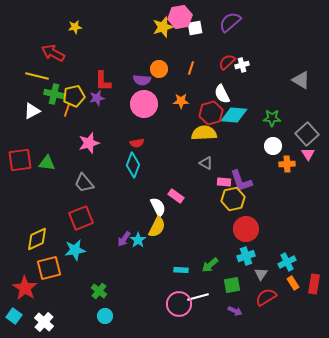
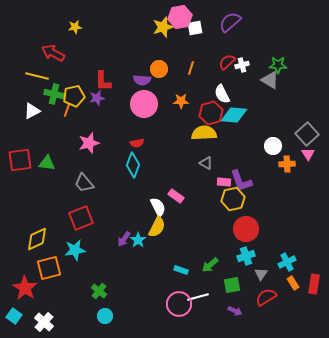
gray triangle at (301, 80): moved 31 px left
green star at (272, 118): moved 6 px right, 53 px up
cyan rectangle at (181, 270): rotated 16 degrees clockwise
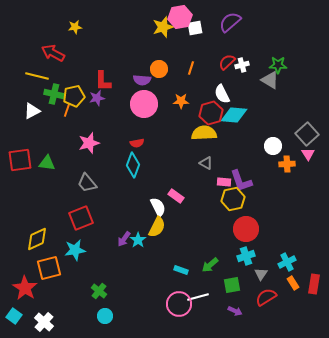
gray trapezoid at (84, 183): moved 3 px right
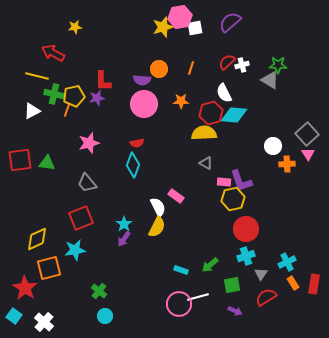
white semicircle at (222, 94): moved 2 px right, 1 px up
cyan star at (138, 240): moved 14 px left, 16 px up
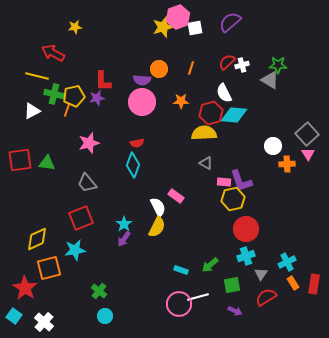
pink hexagon at (180, 17): moved 2 px left; rotated 10 degrees counterclockwise
pink circle at (144, 104): moved 2 px left, 2 px up
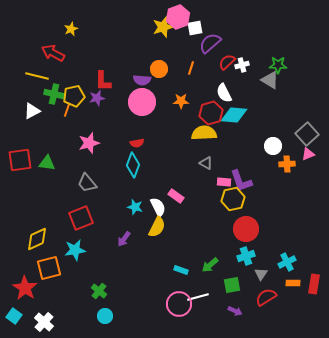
purple semicircle at (230, 22): moved 20 px left, 21 px down
yellow star at (75, 27): moved 4 px left, 2 px down; rotated 16 degrees counterclockwise
pink triangle at (308, 154): rotated 40 degrees clockwise
cyan star at (124, 224): moved 11 px right, 17 px up; rotated 21 degrees counterclockwise
orange rectangle at (293, 283): rotated 56 degrees counterclockwise
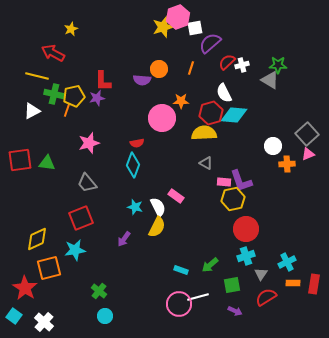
pink circle at (142, 102): moved 20 px right, 16 px down
